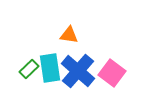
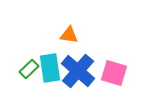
pink square: moved 2 px right; rotated 20 degrees counterclockwise
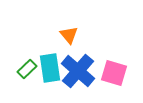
orange triangle: rotated 42 degrees clockwise
green rectangle: moved 2 px left
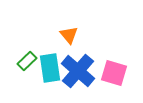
green rectangle: moved 8 px up
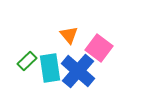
pink square: moved 15 px left, 25 px up; rotated 20 degrees clockwise
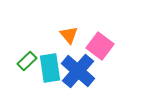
pink square: moved 1 px right, 2 px up
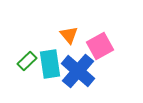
pink square: rotated 24 degrees clockwise
cyan rectangle: moved 4 px up
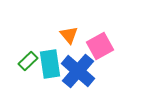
green rectangle: moved 1 px right
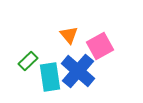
cyan rectangle: moved 13 px down
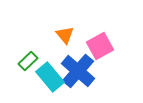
orange triangle: moved 4 px left
cyan rectangle: rotated 32 degrees counterclockwise
